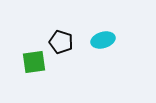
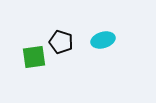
green square: moved 5 px up
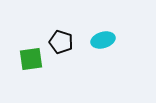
green square: moved 3 px left, 2 px down
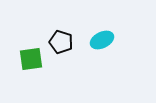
cyan ellipse: moved 1 px left; rotated 10 degrees counterclockwise
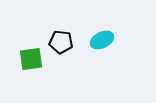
black pentagon: rotated 10 degrees counterclockwise
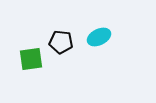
cyan ellipse: moved 3 px left, 3 px up
